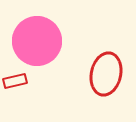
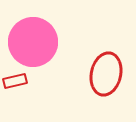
pink circle: moved 4 px left, 1 px down
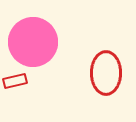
red ellipse: moved 1 px up; rotated 12 degrees counterclockwise
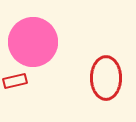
red ellipse: moved 5 px down
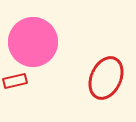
red ellipse: rotated 24 degrees clockwise
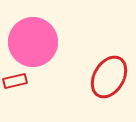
red ellipse: moved 3 px right, 1 px up; rotated 6 degrees clockwise
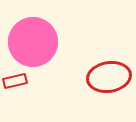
red ellipse: rotated 51 degrees clockwise
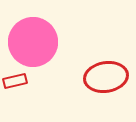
red ellipse: moved 3 px left
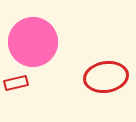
red rectangle: moved 1 px right, 2 px down
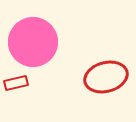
red ellipse: rotated 6 degrees counterclockwise
